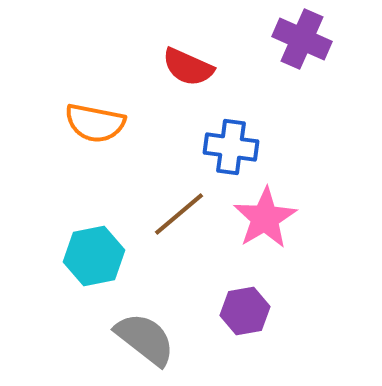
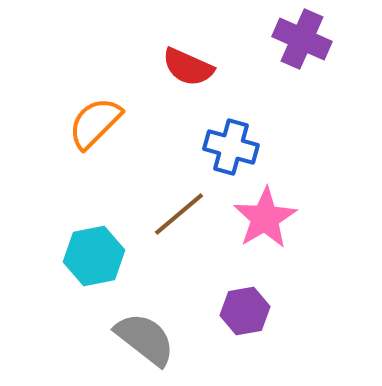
orange semicircle: rotated 124 degrees clockwise
blue cross: rotated 8 degrees clockwise
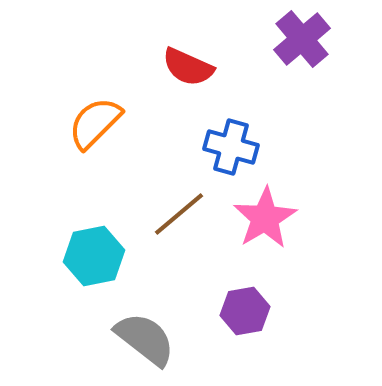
purple cross: rotated 26 degrees clockwise
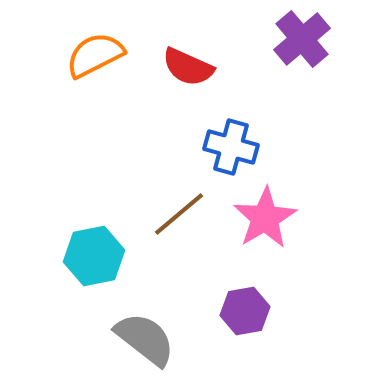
orange semicircle: moved 68 px up; rotated 18 degrees clockwise
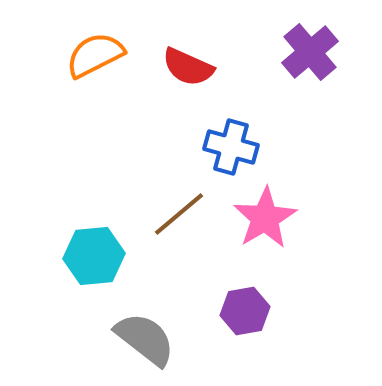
purple cross: moved 8 px right, 13 px down
cyan hexagon: rotated 6 degrees clockwise
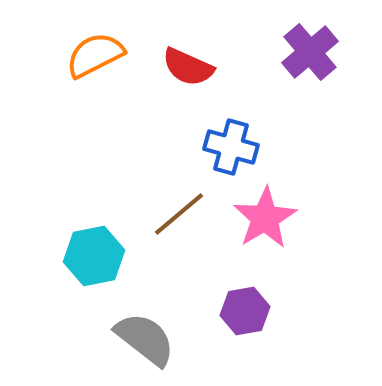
cyan hexagon: rotated 6 degrees counterclockwise
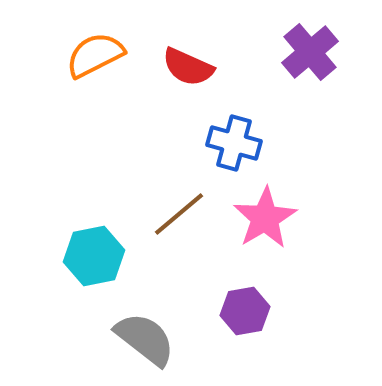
blue cross: moved 3 px right, 4 px up
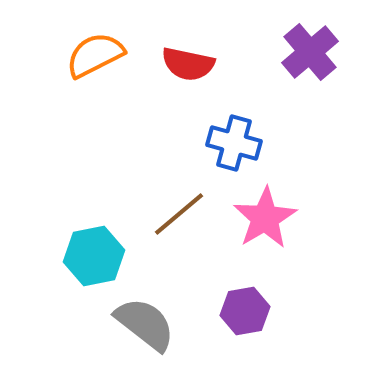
red semicircle: moved 3 px up; rotated 12 degrees counterclockwise
gray semicircle: moved 15 px up
